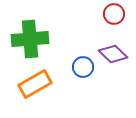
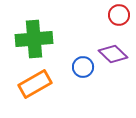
red circle: moved 5 px right, 1 px down
green cross: moved 4 px right
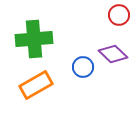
orange rectangle: moved 1 px right, 1 px down
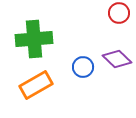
red circle: moved 2 px up
purple diamond: moved 4 px right, 5 px down
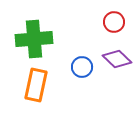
red circle: moved 5 px left, 9 px down
blue circle: moved 1 px left
orange rectangle: rotated 48 degrees counterclockwise
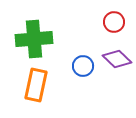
blue circle: moved 1 px right, 1 px up
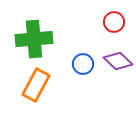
purple diamond: moved 1 px right, 2 px down
blue circle: moved 2 px up
orange rectangle: rotated 16 degrees clockwise
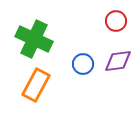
red circle: moved 2 px right, 1 px up
green cross: rotated 30 degrees clockwise
purple diamond: rotated 52 degrees counterclockwise
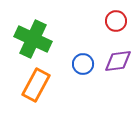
green cross: moved 1 px left
